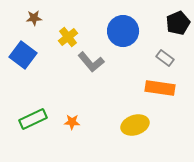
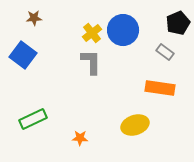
blue circle: moved 1 px up
yellow cross: moved 24 px right, 4 px up
gray rectangle: moved 6 px up
gray L-shape: rotated 140 degrees counterclockwise
orange star: moved 8 px right, 16 px down
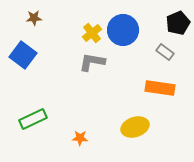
gray L-shape: moved 1 px right; rotated 80 degrees counterclockwise
yellow ellipse: moved 2 px down
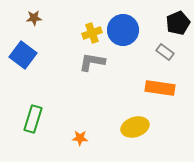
yellow cross: rotated 18 degrees clockwise
green rectangle: rotated 48 degrees counterclockwise
